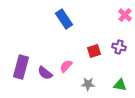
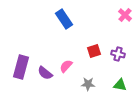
purple cross: moved 1 px left, 7 px down
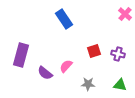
pink cross: moved 1 px up
purple rectangle: moved 12 px up
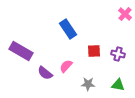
blue rectangle: moved 4 px right, 10 px down
red square: rotated 16 degrees clockwise
purple rectangle: moved 4 px up; rotated 75 degrees counterclockwise
green triangle: moved 2 px left
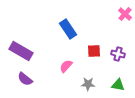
purple semicircle: moved 20 px left, 6 px down
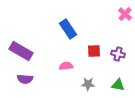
pink semicircle: rotated 40 degrees clockwise
purple semicircle: rotated 35 degrees counterclockwise
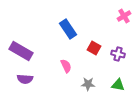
pink cross: moved 1 px left, 2 px down; rotated 16 degrees clockwise
red square: moved 3 px up; rotated 32 degrees clockwise
pink semicircle: rotated 72 degrees clockwise
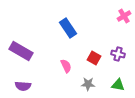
blue rectangle: moved 1 px up
red square: moved 10 px down
purple semicircle: moved 2 px left, 7 px down
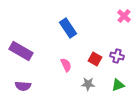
pink cross: rotated 16 degrees counterclockwise
purple cross: moved 1 px left, 2 px down
red square: moved 1 px right, 1 px down
pink semicircle: moved 1 px up
green triangle: rotated 32 degrees counterclockwise
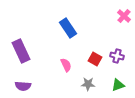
purple rectangle: rotated 35 degrees clockwise
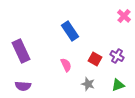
blue rectangle: moved 2 px right, 3 px down
purple cross: rotated 16 degrees clockwise
gray star: rotated 16 degrees clockwise
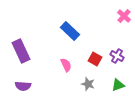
blue rectangle: rotated 12 degrees counterclockwise
